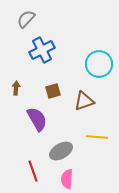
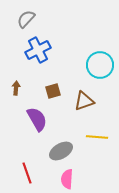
blue cross: moved 4 px left
cyan circle: moved 1 px right, 1 px down
red line: moved 6 px left, 2 px down
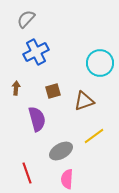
blue cross: moved 2 px left, 2 px down
cyan circle: moved 2 px up
purple semicircle: rotated 15 degrees clockwise
yellow line: moved 3 px left, 1 px up; rotated 40 degrees counterclockwise
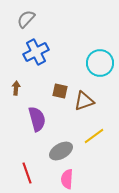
brown square: moved 7 px right; rotated 28 degrees clockwise
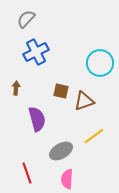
brown square: moved 1 px right
